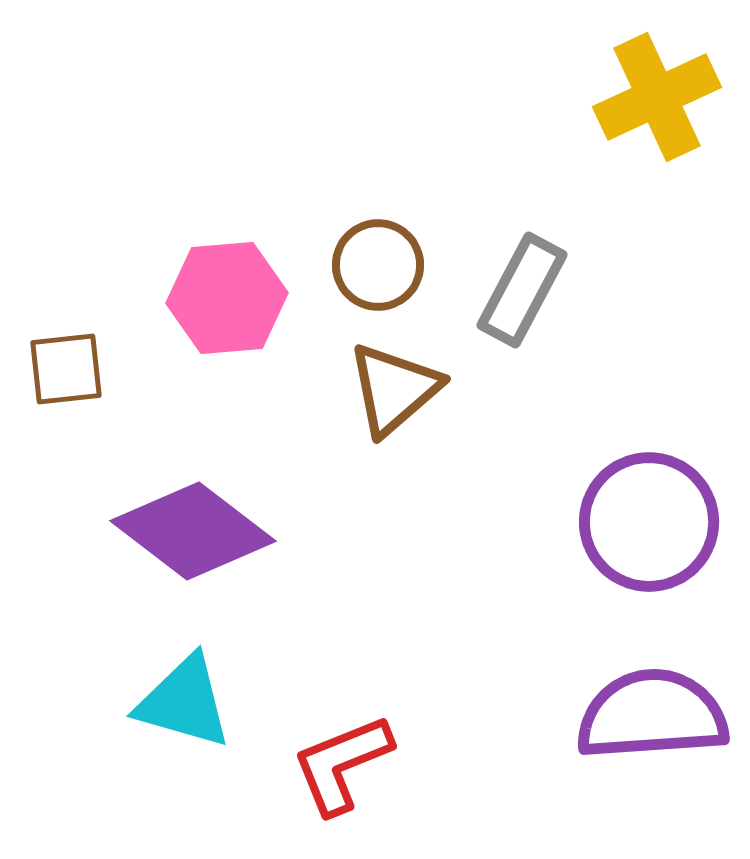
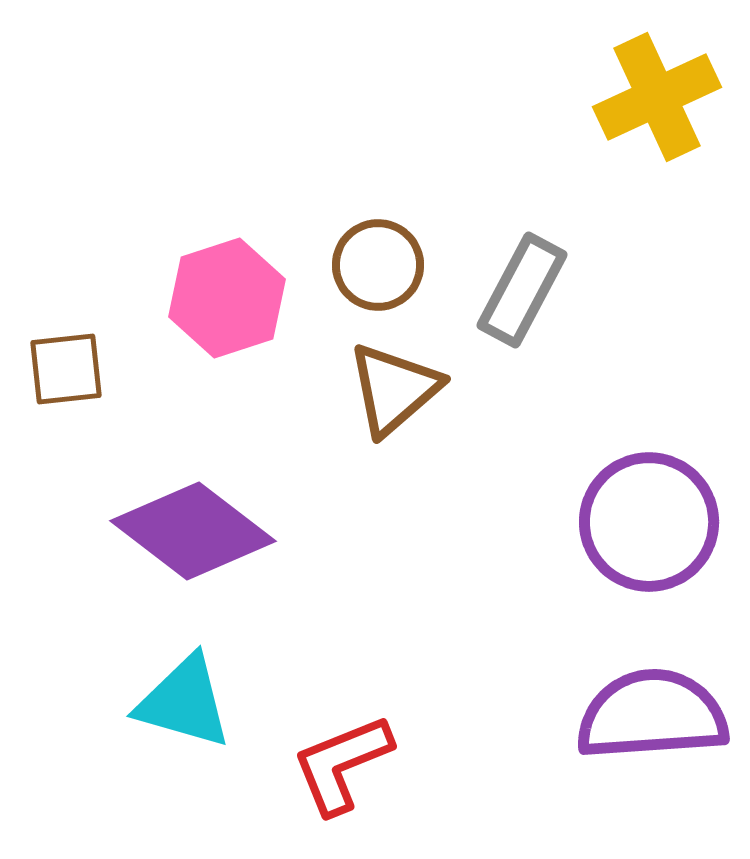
pink hexagon: rotated 13 degrees counterclockwise
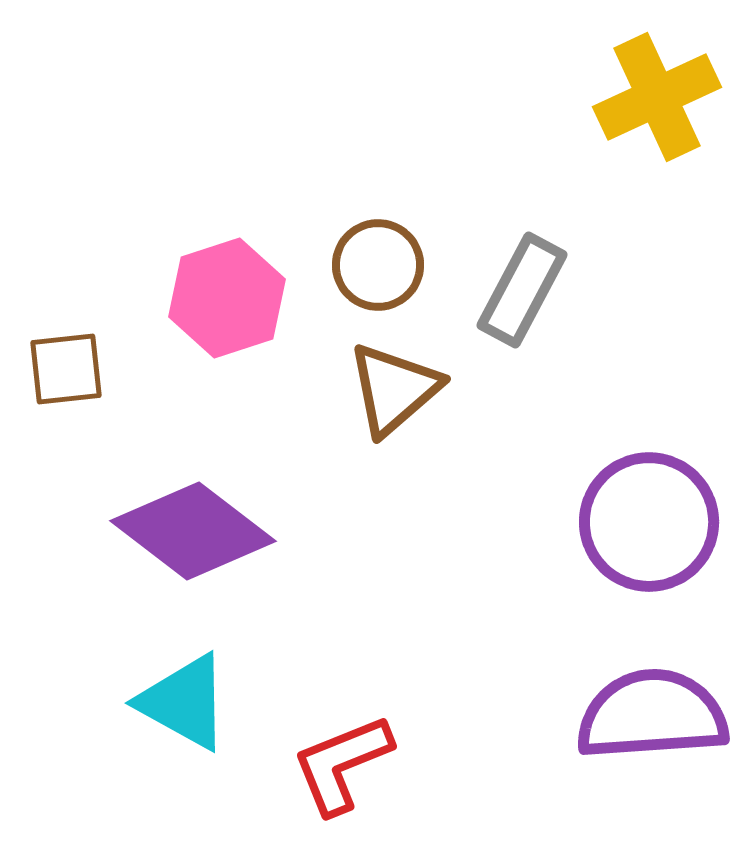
cyan triangle: rotated 13 degrees clockwise
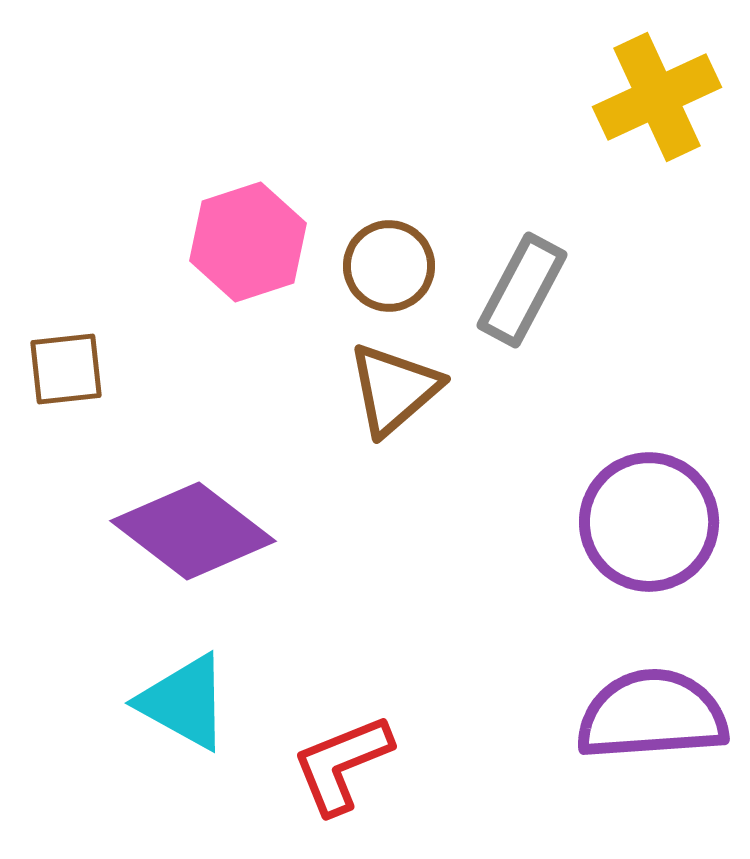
brown circle: moved 11 px right, 1 px down
pink hexagon: moved 21 px right, 56 px up
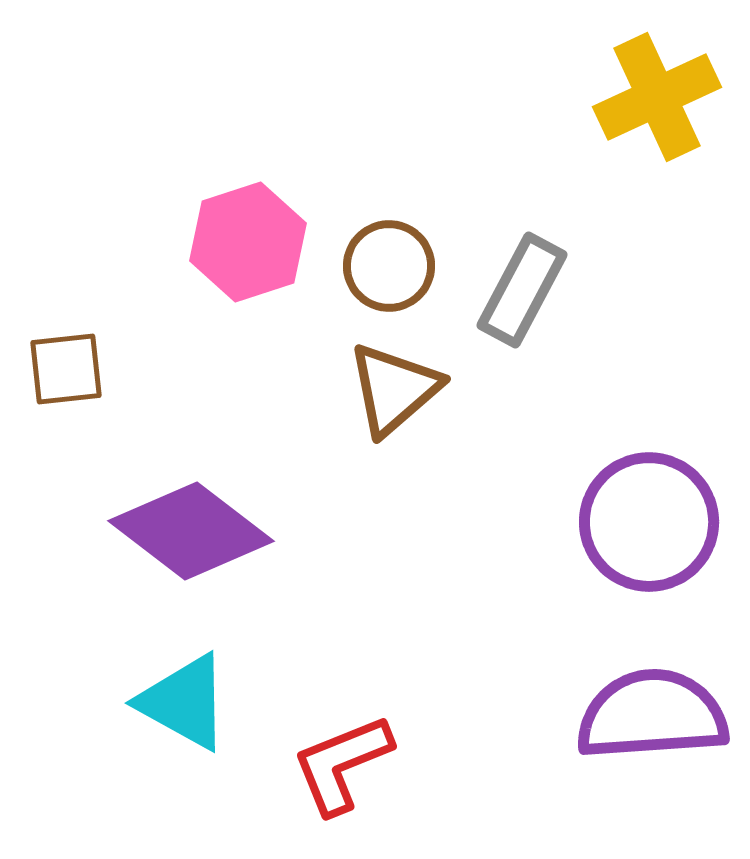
purple diamond: moved 2 px left
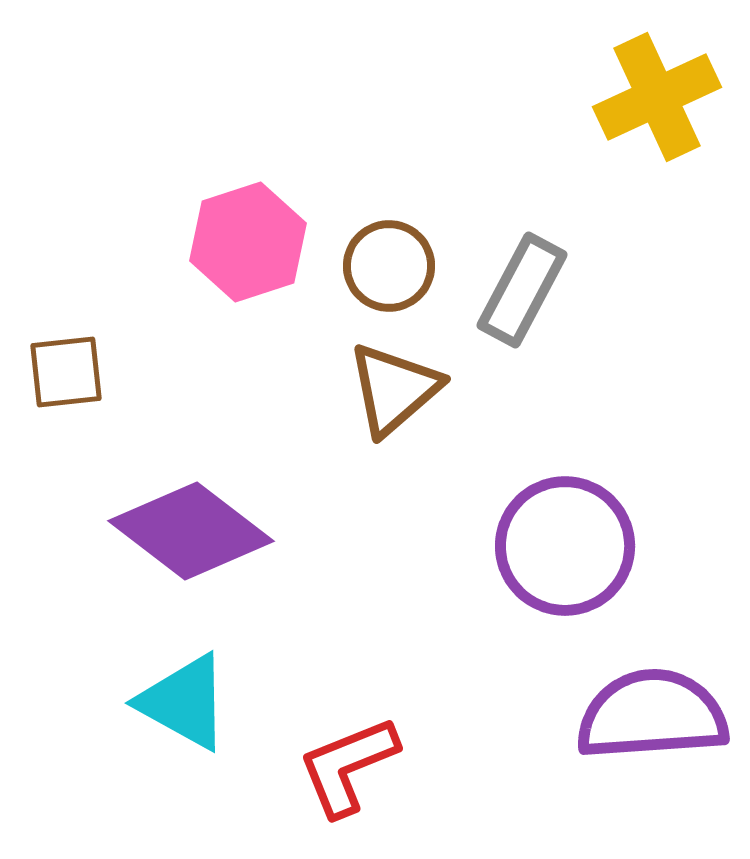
brown square: moved 3 px down
purple circle: moved 84 px left, 24 px down
red L-shape: moved 6 px right, 2 px down
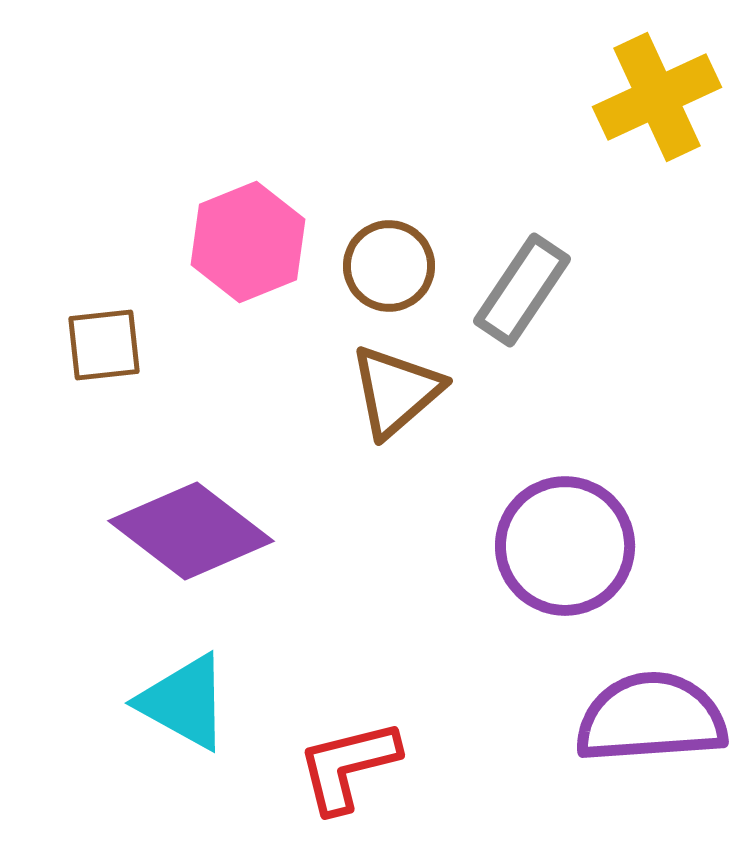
pink hexagon: rotated 4 degrees counterclockwise
gray rectangle: rotated 6 degrees clockwise
brown square: moved 38 px right, 27 px up
brown triangle: moved 2 px right, 2 px down
purple semicircle: moved 1 px left, 3 px down
red L-shape: rotated 8 degrees clockwise
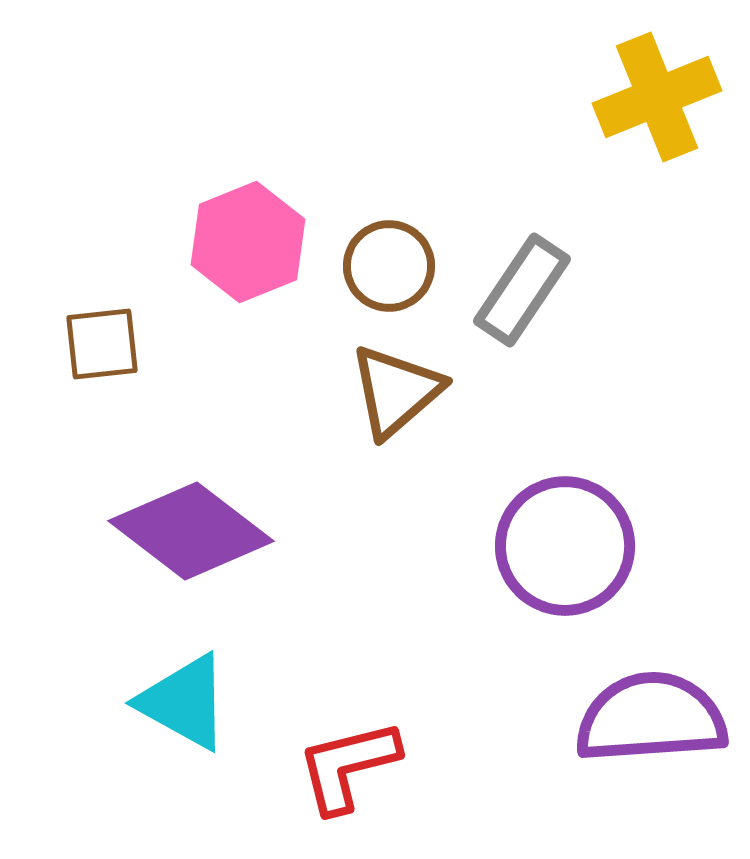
yellow cross: rotated 3 degrees clockwise
brown square: moved 2 px left, 1 px up
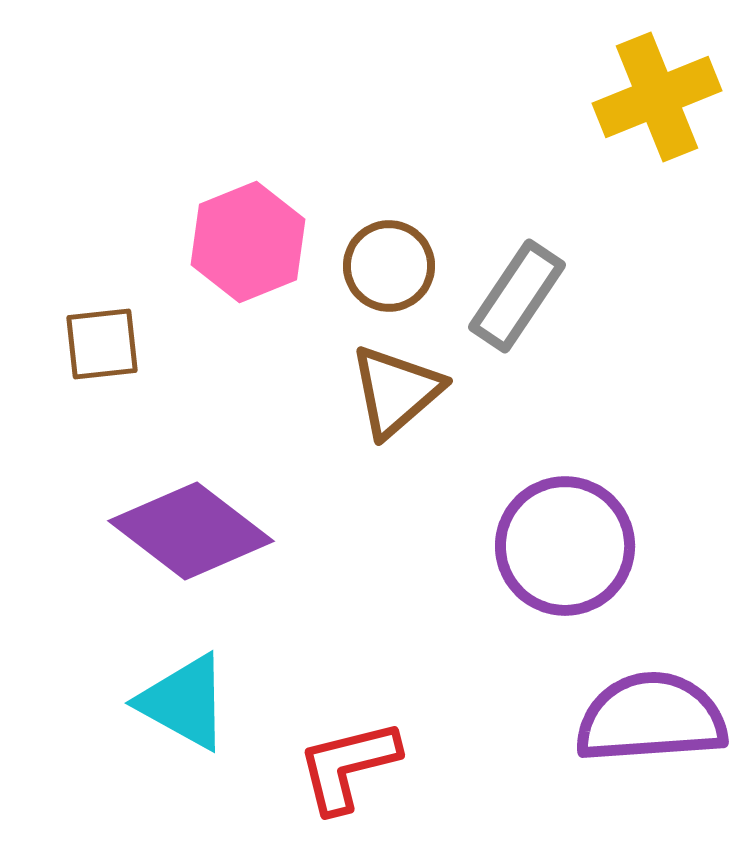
gray rectangle: moved 5 px left, 6 px down
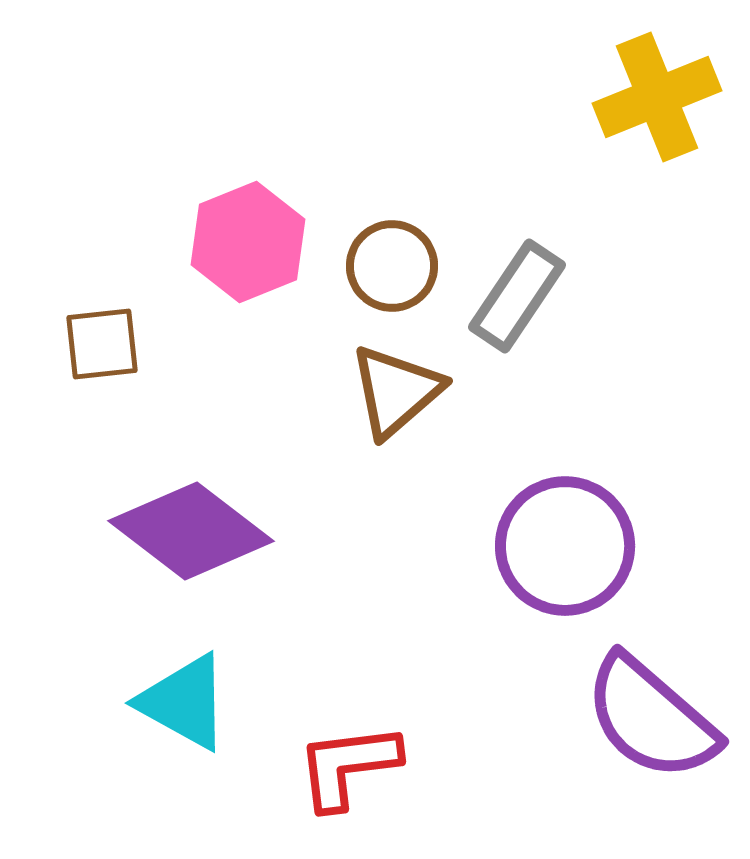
brown circle: moved 3 px right
purple semicircle: rotated 135 degrees counterclockwise
red L-shape: rotated 7 degrees clockwise
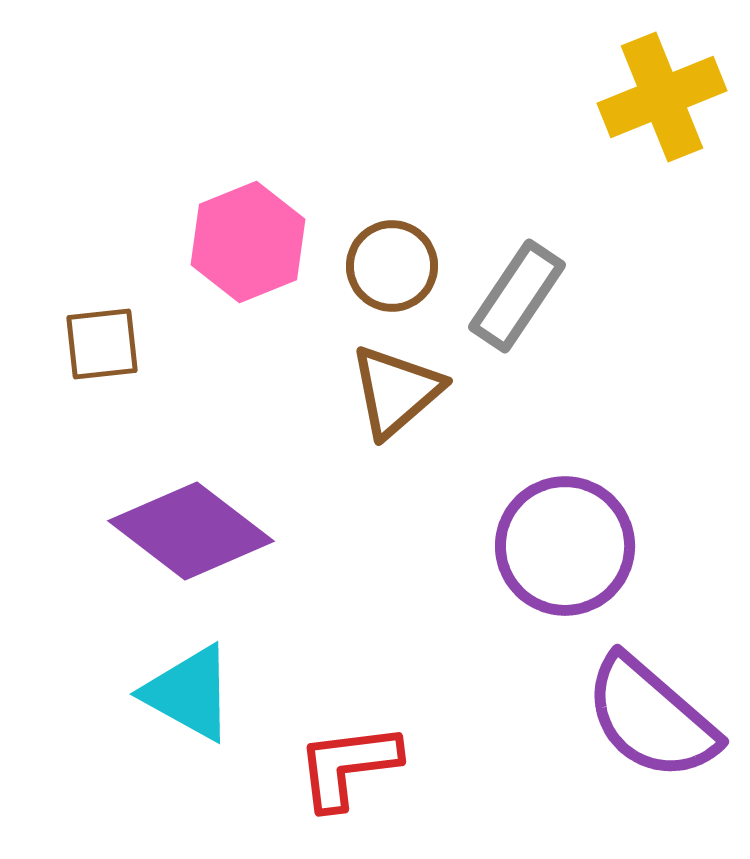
yellow cross: moved 5 px right
cyan triangle: moved 5 px right, 9 px up
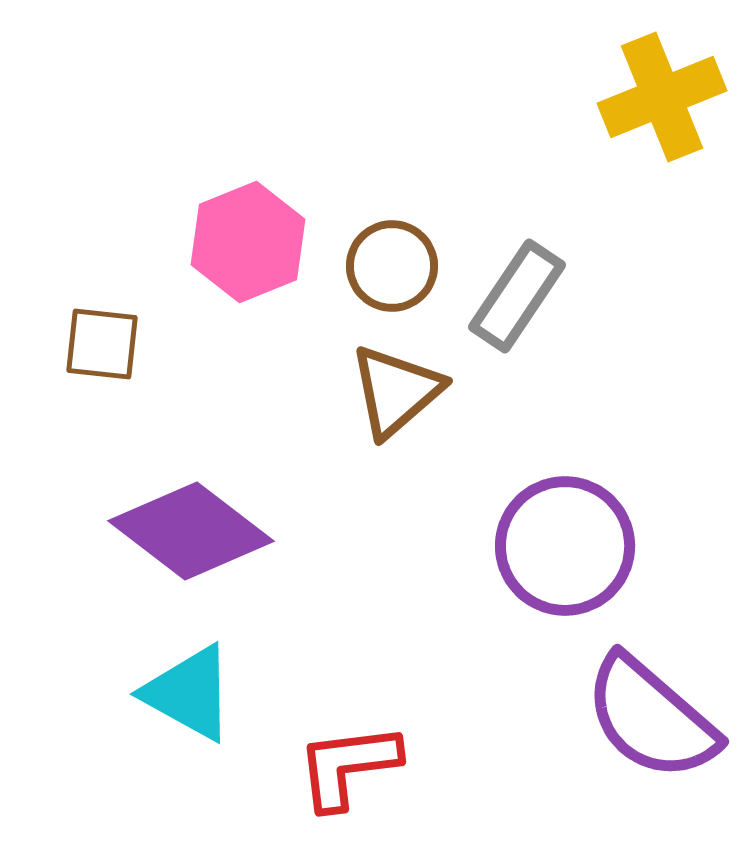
brown square: rotated 12 degrees clockwise
